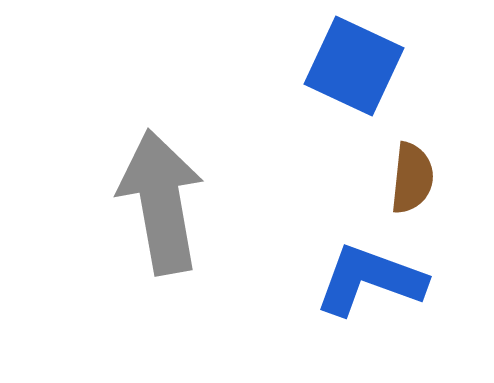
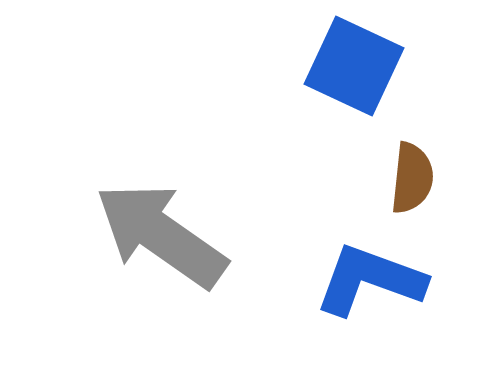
gray arrow: moved 33 px down; rotated 45 degrees counterclockwise
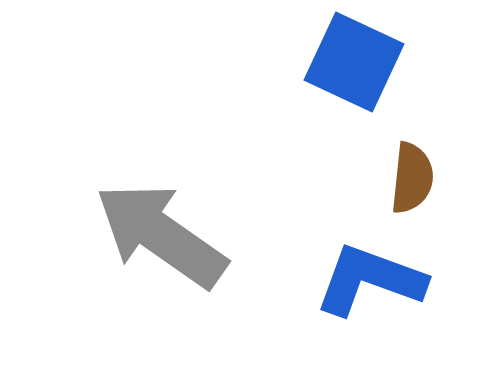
blue square: moved 4 px up
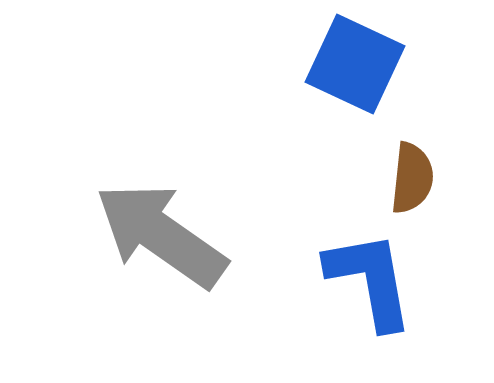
blue square: moved 1 px right, 2 px down
blue L-shape: rotated 60 degrees clockwise
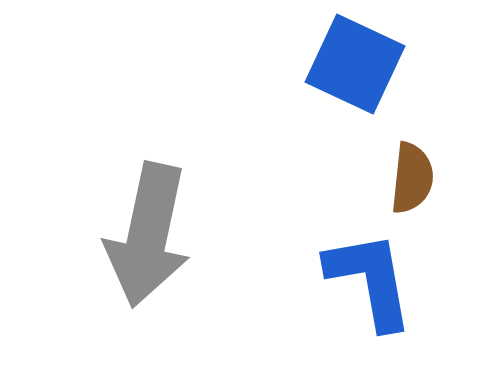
gray arrow: moved 13 px left; rotated 113 degrees counterclockwise
